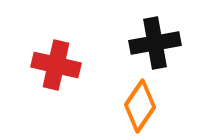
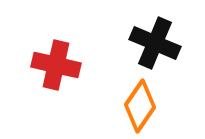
black cross: rotated 33 degrees clockwise
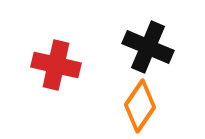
black cross: moved 7 px left, 4 px down
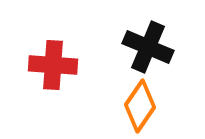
red cross: moved 3 px left; rotated 9 degrees counterclockwise
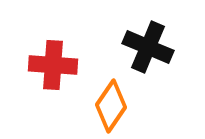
orange diamond: moved 29 px left
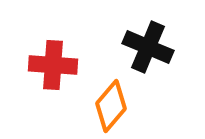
orange diamond: rotated 6 degrees clockwise
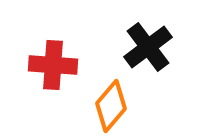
black cross: rotated 30 degrees clockwise
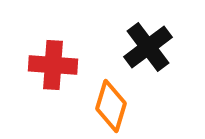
orange diamond: rotated 24 degrees counterclockwise
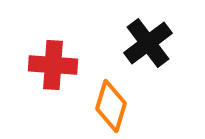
black cross: moved 4 px up
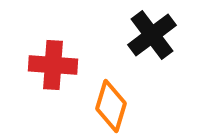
black cross: moved 4 px right, 8 px up
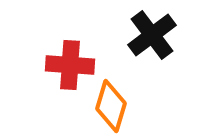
red cross: moved 17 px right
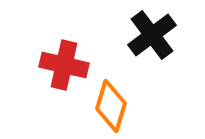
red cross: moved 6 px left; rotated 9 degrees clockwise
